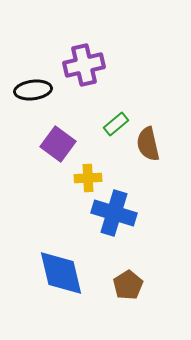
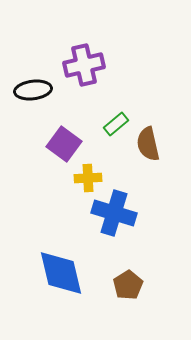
purple square: moved 6 px right
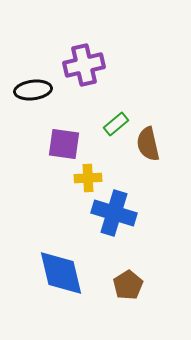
purple square: rotated 28 degrees counterclockwise
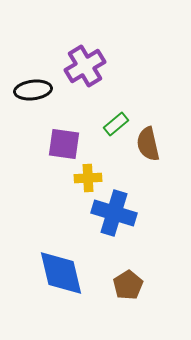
purple cross: moved 1 px right, 1 px down; rotated 18 degrees counterclockwise
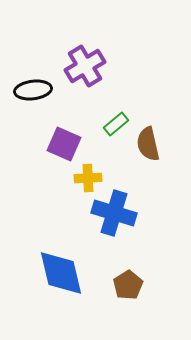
purple square: rotated 16 degrees clockwise
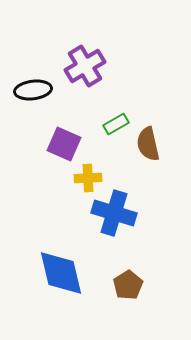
green rectangle: rotated 10 degrees clockwise
